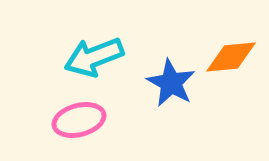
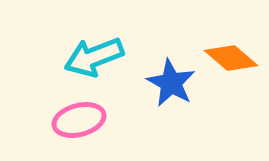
orange diamond: moved 1 px down; rotated 46 degrees clockwise
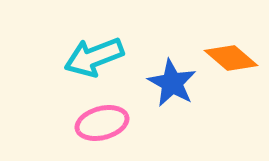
blue star: moved 1 px right
pink ellipse: moved 23 px right, 3 px down
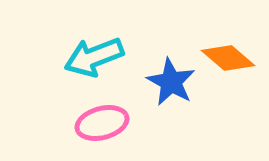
orange diamond: moved 3 px left
blue star: moved 1 px left, 1 px up
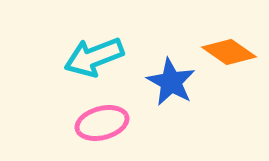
orange diamond: moved 1 px right, 6 px up; rotated 6 degrees counterclockwise
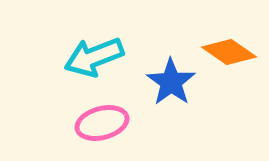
blue star: rotated 6 degrees clockwise
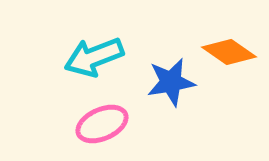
blue star: rotated 27 degrees clockwise
pink ellipse: moved 1 px down; rotated 9 degrees counterclockwise
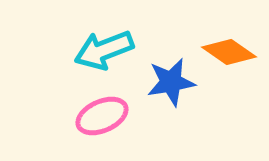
cyan arrow: moved 10 px right, 7 px up
pink ellipse: moved 8 px up
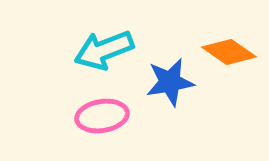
blue star: moved 1 px left
pink ellipse: rotated 15 degrees clockwise
